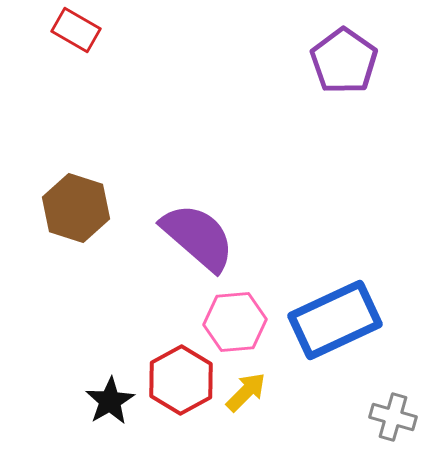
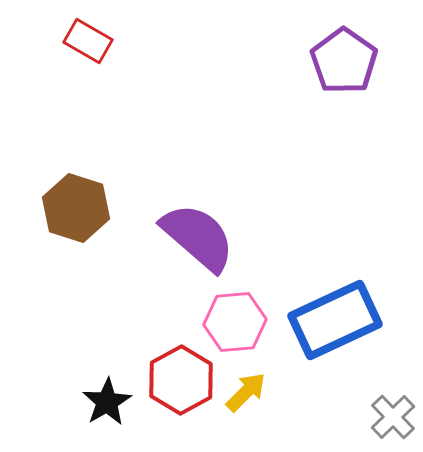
red rectangle: moved 12 px right, 11 px down
black star: moved 3 px left, 1 px down
gray cross: rotated 30 degrees clockwise
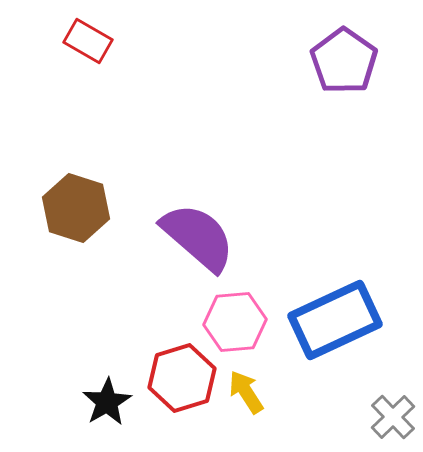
red hexagon: moved 1 px right, 2 px up; rotated 12 degrees clockwise
yellow arrow: rotated 78 degrees counterclockwise
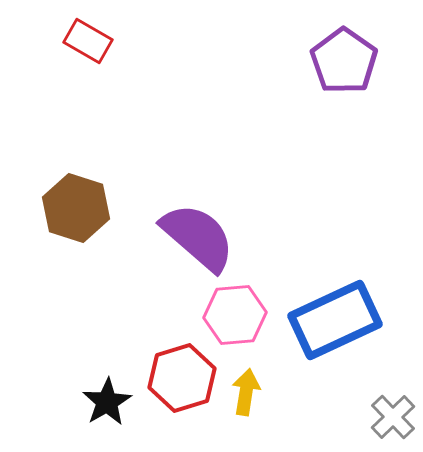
pink hexagon: moved 7 px up
yellow arrow: rotated 42 degrees clockwise
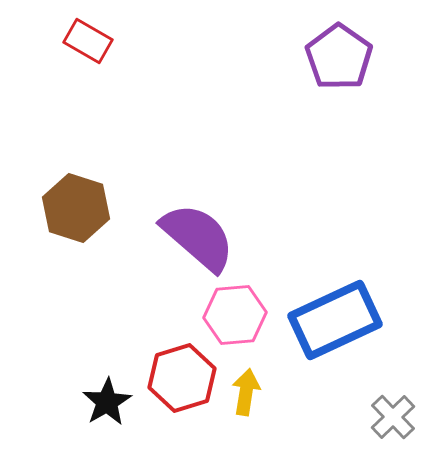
purple pentagon: moved 5 px left, 4 px up
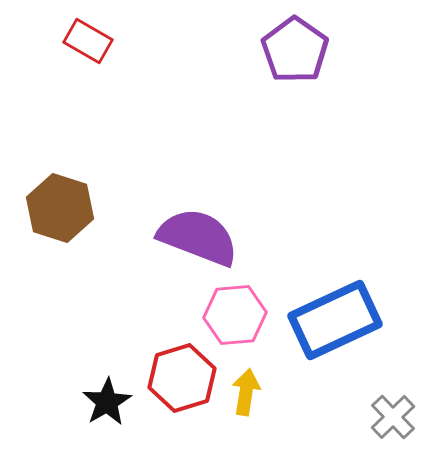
purple pentagon: moved 44 px left, 7 px up
brown hexagon: moved 16 px left
purple semicircle: rotated 20 degrees counterclockwise
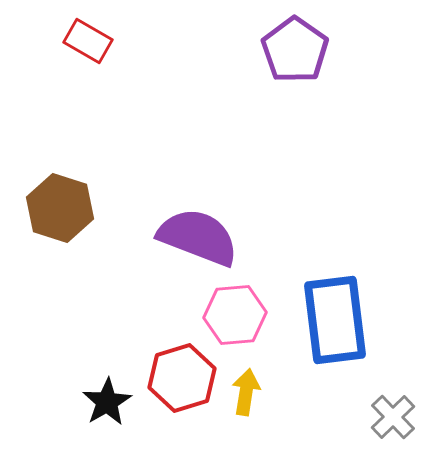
blue rectangle: rotated 72 degrees counterclockwise
